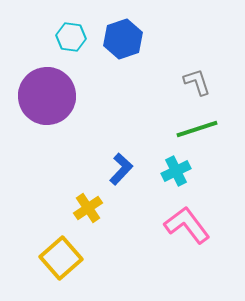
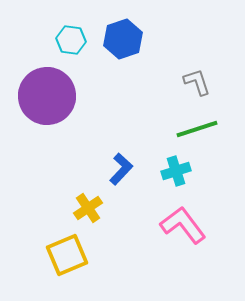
cyan hexagon: moved 3 px down
cyan cross: rotated 8 degrees clockwise
pink L-shape: moved 4 px left
yellow square: moved 6 px right, 3 px up; rotated 18 degrees clockwise
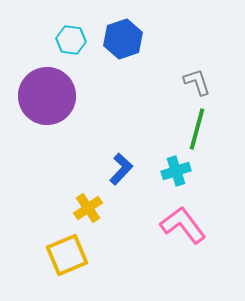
green line: rotated 57 degrees counterclockwise
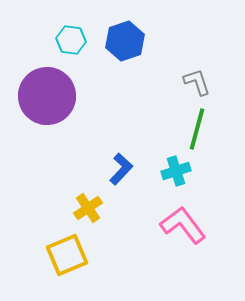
blue hexagon: moved 2 px right, 2 px down
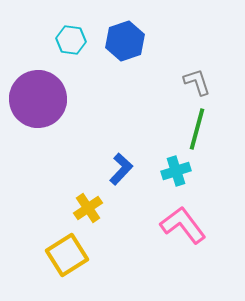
purple circle: moved 9 px left, 3 px down
yellow square: rotated 9 degrees counterclockwise
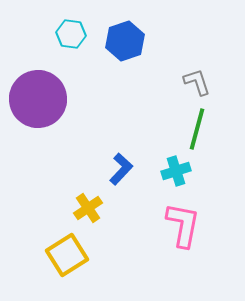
cyan hexagon: moved 6 px up
pink L-shape: rotated 48 degrees clockwise
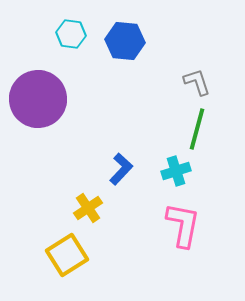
blue hexagon: rotated 24 degrees clockwise
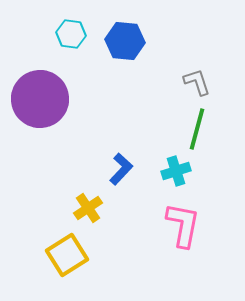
purple circle: moved 2 px right
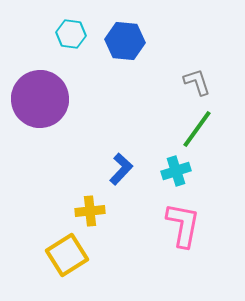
green line: rotated 21 degrees clockwise
yellow cross: moved 2 px right, 3 px down; rotated 28 degrees clockwise
